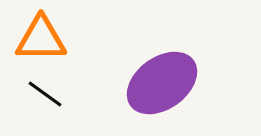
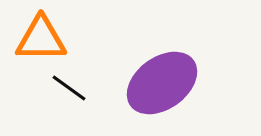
black line: moved 24 px right, 6 px up
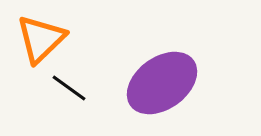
orange triangle: rotated 44 degrees counterclockwise
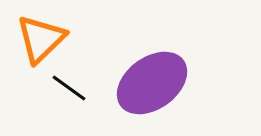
purple ellipse: moved 10 px left
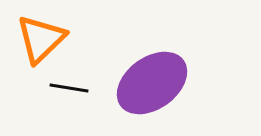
black line: rotated 27 degrees counterclockwise
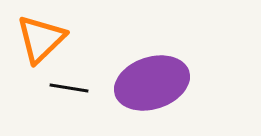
purple ellipse: rotated 18 degrees clockwise
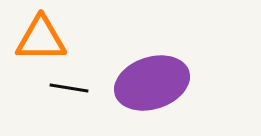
orange triangle: rotated 44 degrees clockwise
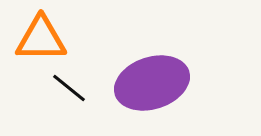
black line: rotated 30 degrees clockwise
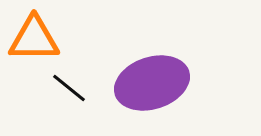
orange triangle: moved 7 px left
